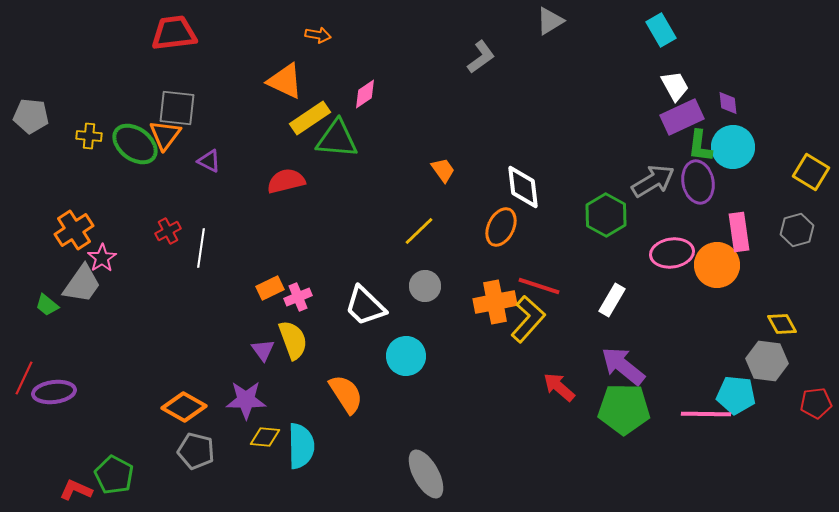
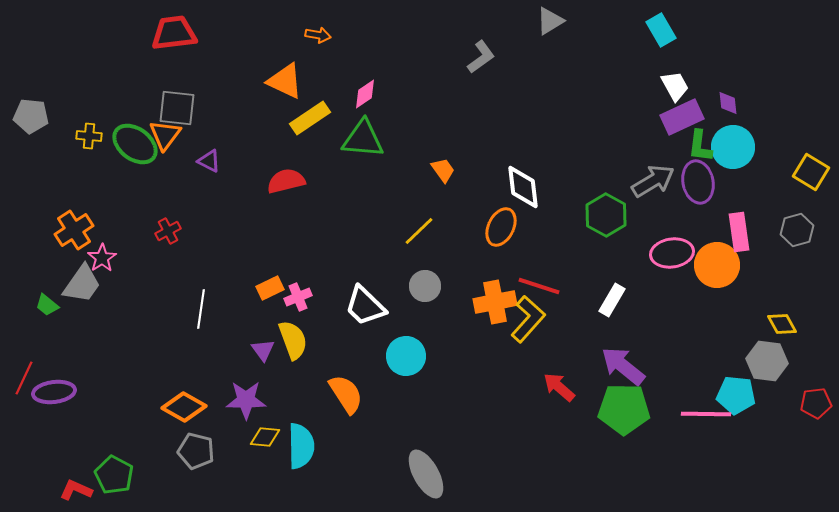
green triangle at (337, 139): moved 26 px right
white line at (201, 248): moved 61 px down
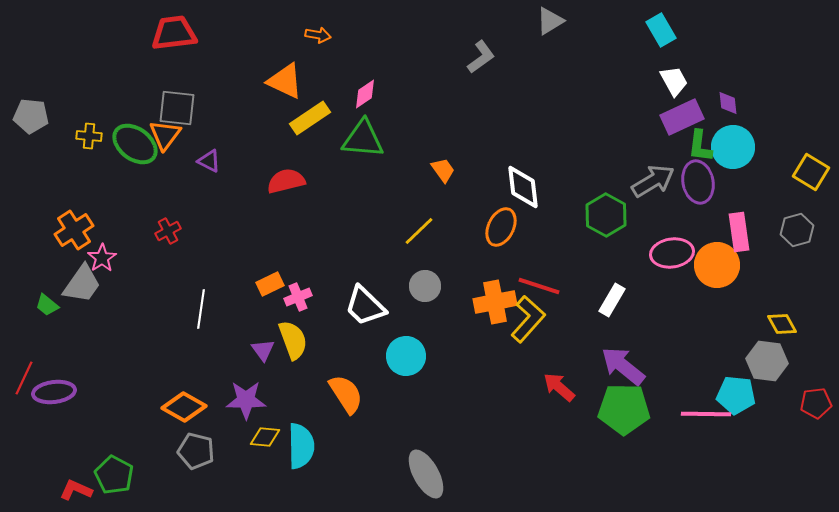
white trapezoid at (675, 86): moved 1 px left, 5 px up
orange rectangle at (270, 288): moved 4 px up
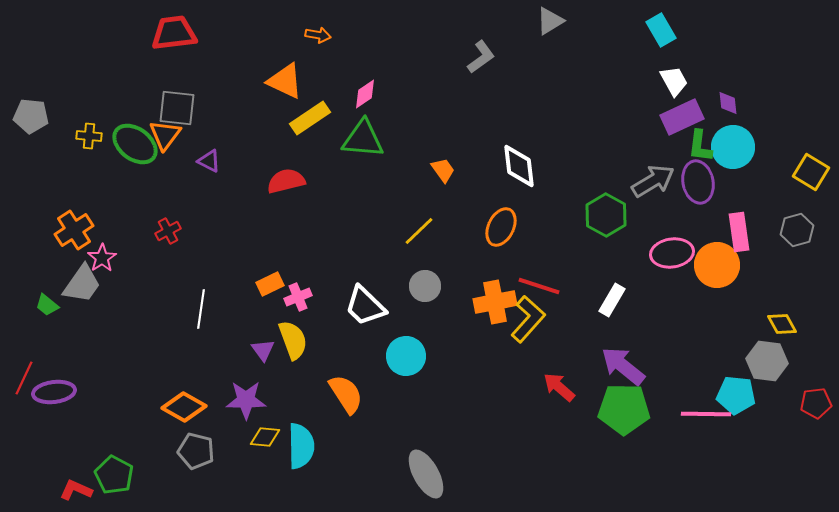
white diamond at (523, 187): moved 4 px left, 21 px up
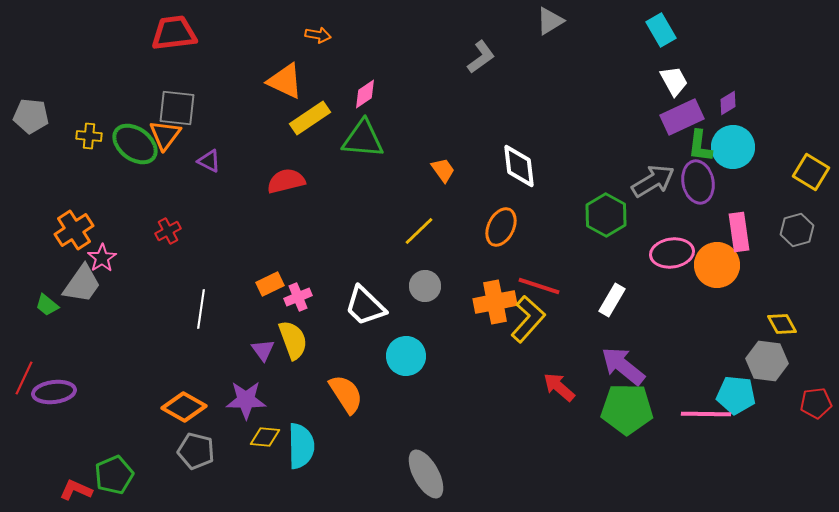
purple diamond at (728, 103): rotated 65 degrees clockwise
green pentagon at (624, 409): moved 3 px right
green pentagon at (114, 475): rotated 21 degrees clockwise
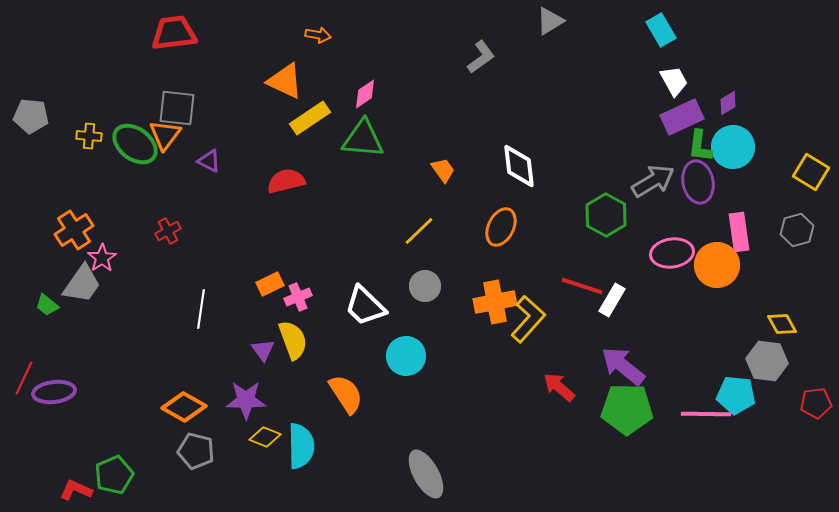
red line at (539, 286): moved 43 px right
yellow diamond at (265, 437): rotated 16 degrees clockwise
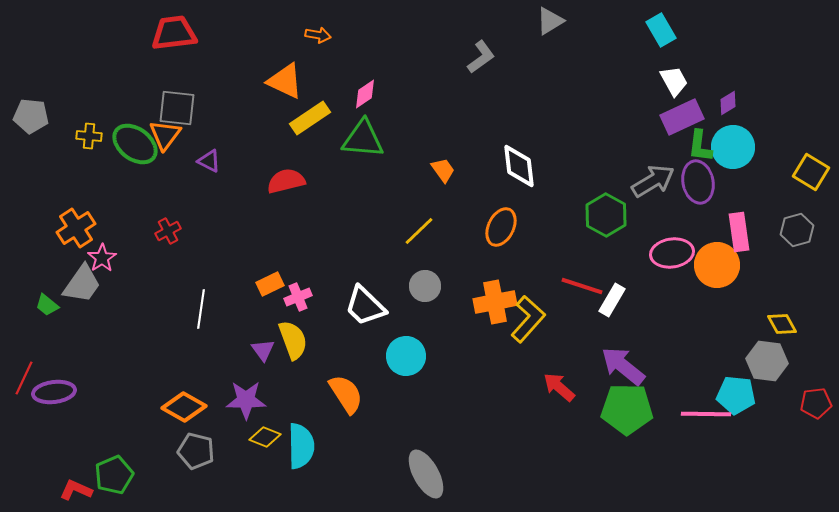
orange cross at (74, 230): moved 2 px right, 2 px up
